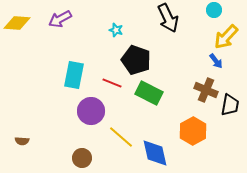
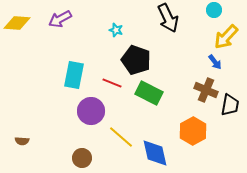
blue arrow: moved 1 px left, 1 px down
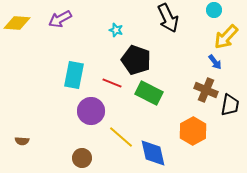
blue diamond: moved 2 px left
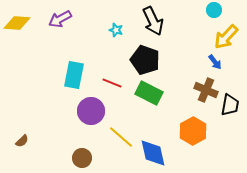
black arrow: moved 15 px left, 3 px down
black pentagon: moved 9 px right
brown semicircle: rotated 48 degrees counterclockwise
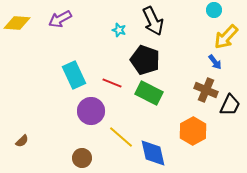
cyan star: moved 3 px right
cyan rectangle: rotated 36 degrees counterclockwise
black trapezoid: rotated 15 degrees clockwise
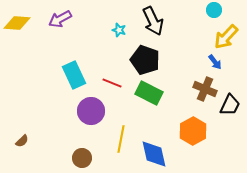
brown cross: moved 1 px left, 1 px up
yellow line: moved 2 px down; rotated 60 degrees clockwise
blue diamond: moved 1 px right, 1 px down
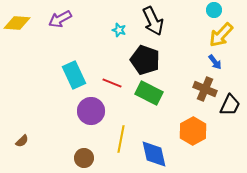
yellow arrow: moved 5 px left, 2 px up
brown circle: moved 2 px right
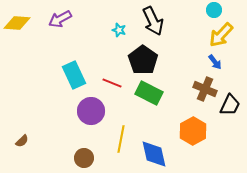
black pentagon: moved 2 px left; rotated 16 degrees clockwise
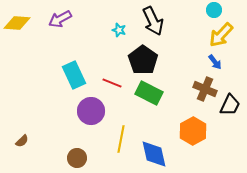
brown circle: moved 7 px left
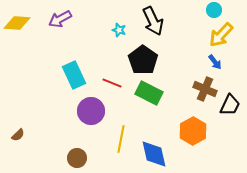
brown semicircle: moved 4 px left, 6 px up
